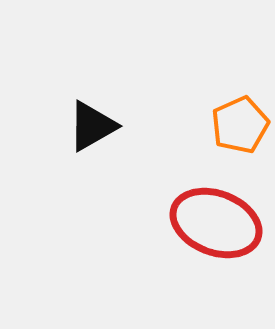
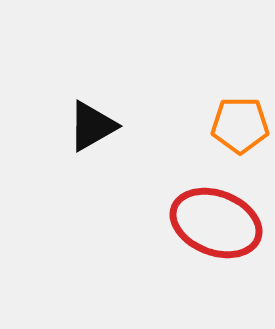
orange pentagon: rotated 24 degrees clockwise
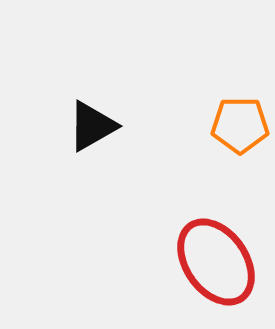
red ellipse: moved 39 px down; rotated 34 degrees clockwise
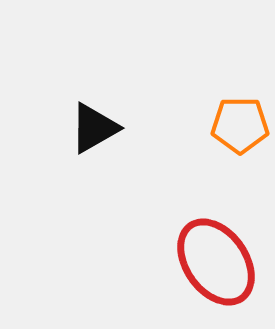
black triangle: moved 2 px right, 2 px down
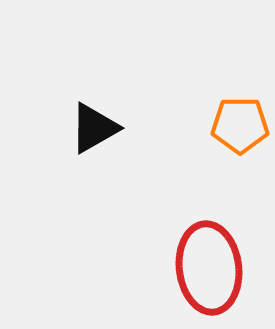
red ellipse: moved 7 px left, 6 px down; rotated 28 degrees clockwise
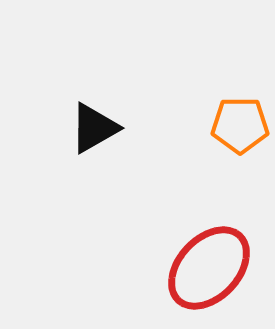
red ellipse: rotated 50 degrees clockwise
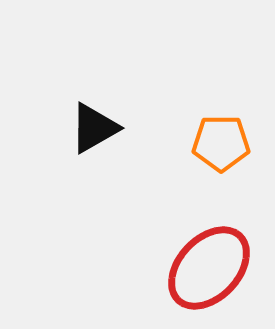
orange pentagon: moved 19 px left, 18 px down
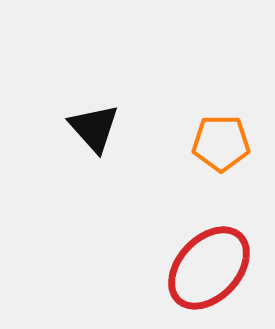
black triangle: rotated 42 degrees counterclockwise
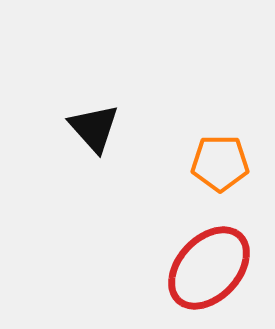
orange pentagon: moved 1 px left, 20 px down
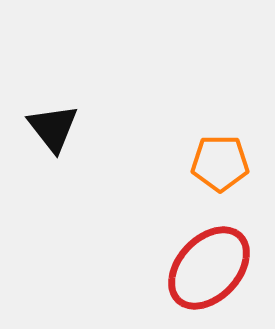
black triangle: moved 41 px left; rotated 4 degrees clockwise
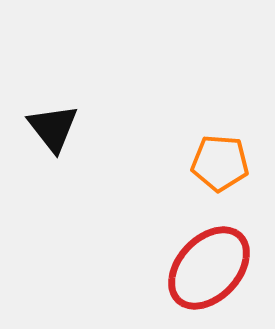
orange pentagon: rotated 4 degrees clockwise
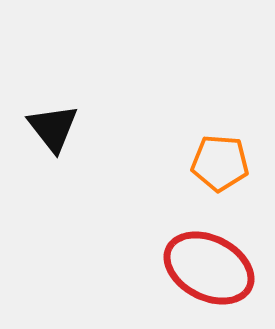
red ellipse: rotated 74 degrees clockwise
